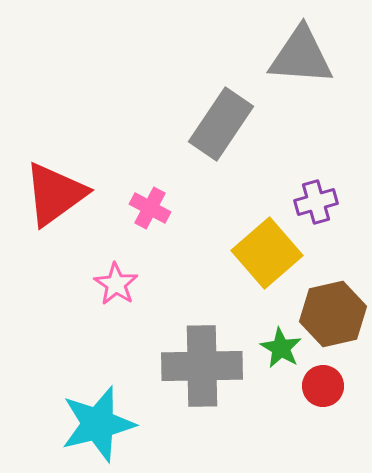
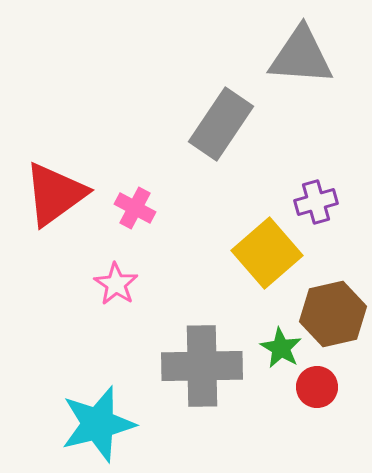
pink cross: moved 15 px left
red circle: moved 6 px left, 1 px down
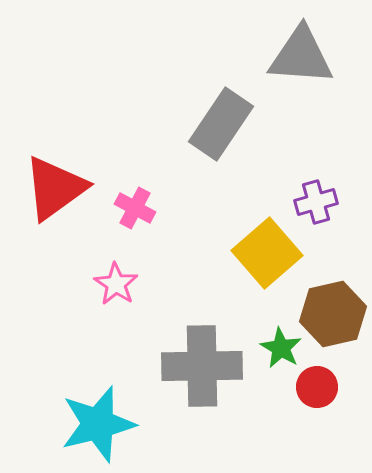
red triangle: moved 6 px up
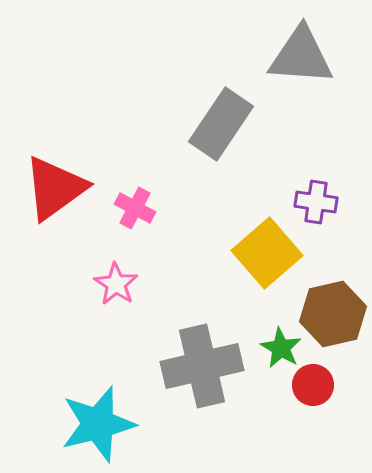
purple cross: rotated 24 degrees clockwise
gray cross: rotated 12 degrees counterclockwise
red circle: moved 4 px left, 2 px up
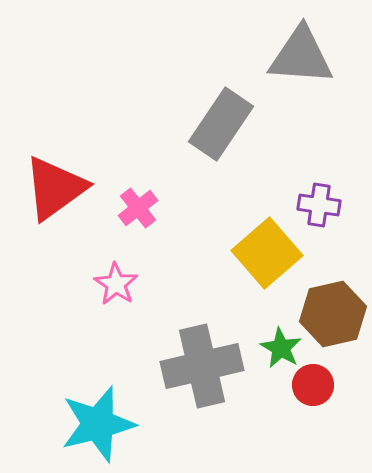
purple cross: moved 3 px right, 3 px down
pink cross: moved 3 px right; rotated 24 degrees clockwise
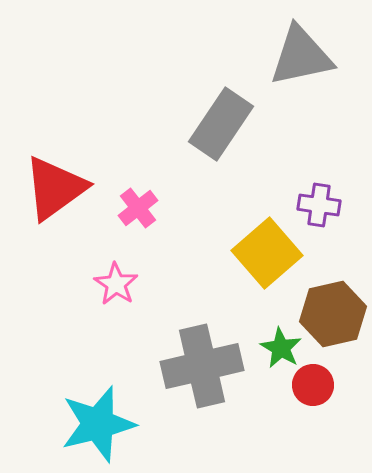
gray triangle: rotated 16 degrees counterclockwise
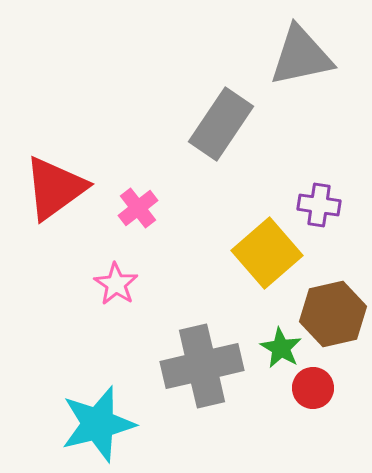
red circle: moved 3 px down
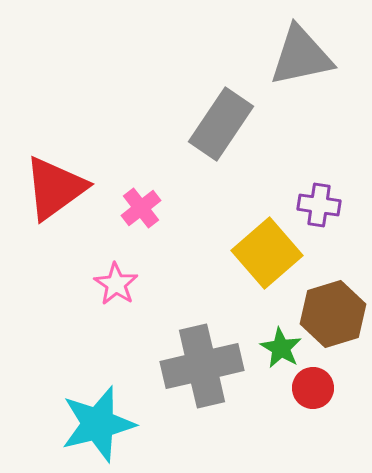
pink cross: moved 3 px right
brown hexagon: rotated 4 degrees counterclockwise
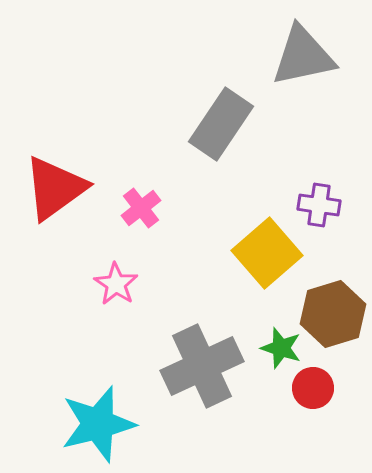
gray triangle: moved 2 px right
green star: rotated 12 degrees counterclockwise
gray cross: rotated 12 degrees counterclockwise
